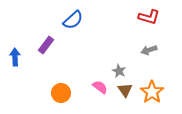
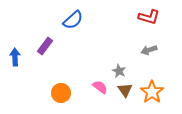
purple rectangle: moved 1 px left, 1 px down
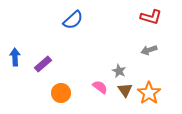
red L-shape: moved 2 px right
purple rectangle: moved 2 px left, 18 px down; rotated 12 degrees clockwise
orange star: moved 3 px left, 1 px down
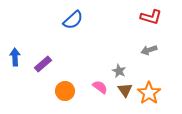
orange circle: moved 4 px right, 2 px up
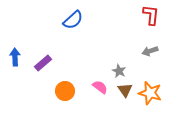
red L-shape: moved 2 px up; rotated 100 degrees counterclockwise
gray arrow: moved 1 px right, 1 px down
purple rectangle: moved 1 px up
orange star: moved 1 px right; rotated 20 degrees counterclockwise
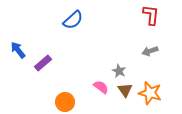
blue arrow: moved 3 px right, 7 px up; rotated 36 degrees counterclockwise
pink semicircle: moved 1 px right
orange circle: moved 11 px down
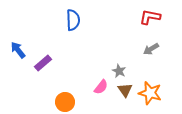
red L-shape: moved 1 px left, 2 px down; rotated 85 degrees counterclockwise
blue semicircle: rotated 50 degrees counterclockwise
gray arrow: moved 1 px right, 2 px up; rotated 14 degrees counterclockwise
pink semicircle: rotated 91 degrees clockwise
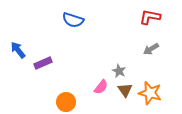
blue semicircle: rotated 110 degrees clockwise
purple rectangle: rotated 18 degrees clockwise
orange circle: moved 1 px right
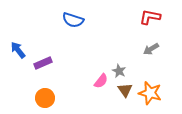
pink semicircle: moved 6 px up
orange circle: moved 21 px left, 4 px up
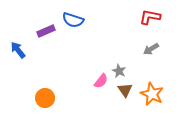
purple rectangle: moved 3 px right, 32 px up
orange star: moved 2 px right, 1 px down; rotated 10 degrees clockwise
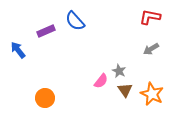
blue semicircle: moved 2 px right, 1 px down; rotated 30 degrees clockwise
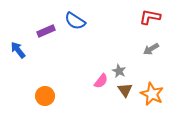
blue semicircle: rotated 15 degrees counterclockwise
orange circle: moved 2 px up
